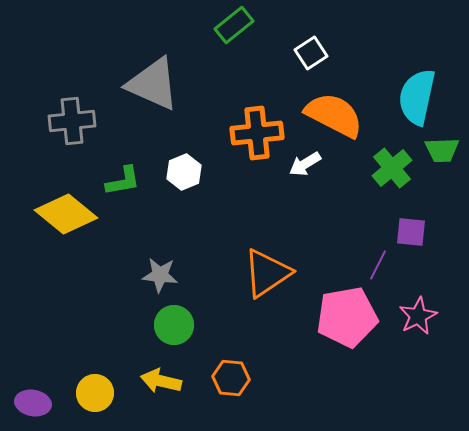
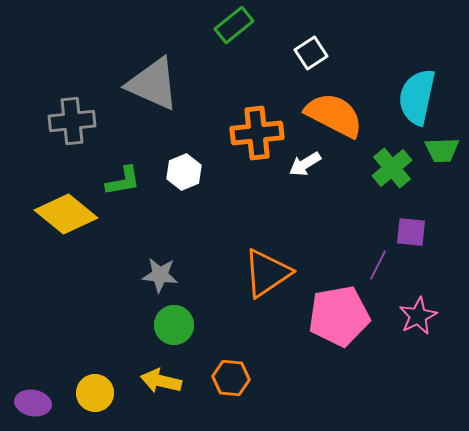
pink pentagon: moved 8 px left, 1 px up
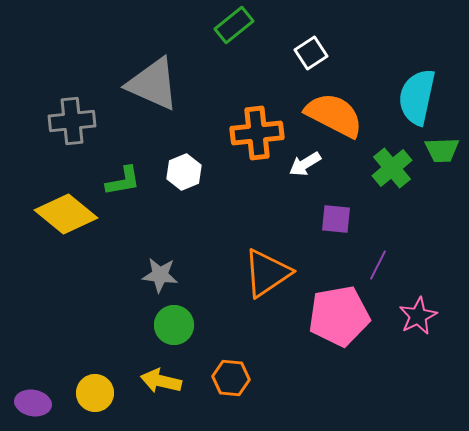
purple square: moved 75 px left, 13 px up
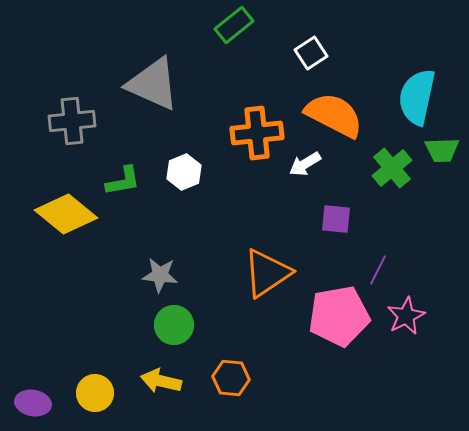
purple line: moved 5 px down
pink star: moved 12 px left
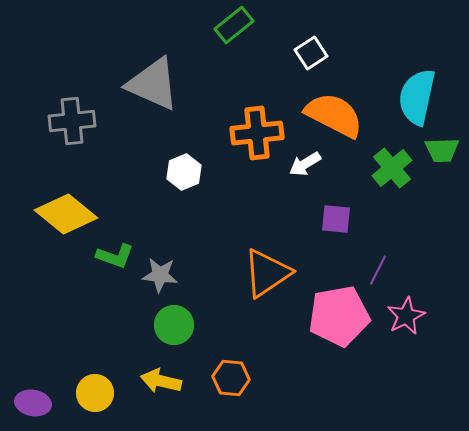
green L-shape: moved 8 px left, 75 px down; rotated 30 degrees clockwise
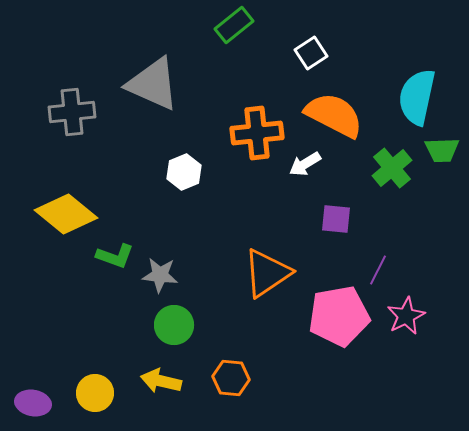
gray cross: moved 9 px up
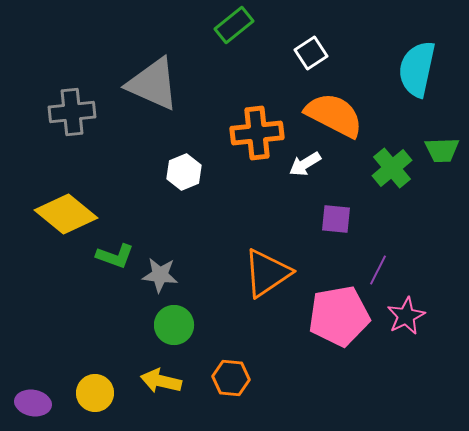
cyan semicircle: moved 28 px up
